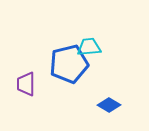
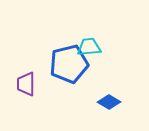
blue diamond: moved 3 px up
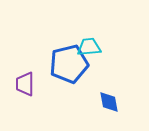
purple trapezoid: moved 1 px left
blue diamond: rotated 50 degrees clockwise
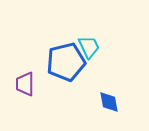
cyan trapezoid: rotated 70 degrees clockwise
blue pentagon: moved 3 px left, 2 px up
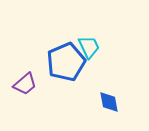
blue pentagon: rotated 9 degrees counterclockwise
purple trapezoid: rotated 130 degrees counterclockwise
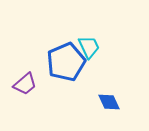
blue diamond: rotated 15 degrees counterclockwise
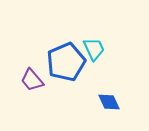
cyan trapezoid: moved 5 px right, 2 px down
purple trapezoid: moved 7 px right, 4 px up; rotated 90 degrees clockwise
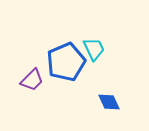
purple trapezoid: rotated 95 degrees counterclockwise
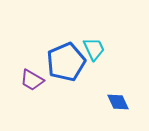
purple trapezoid: rotated 75 degrees clockwise
blue diamond: moved 9 px right
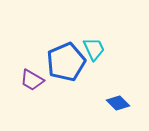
blue diamond: moved 1 px down; rotated 20 degrees counterclockwise
